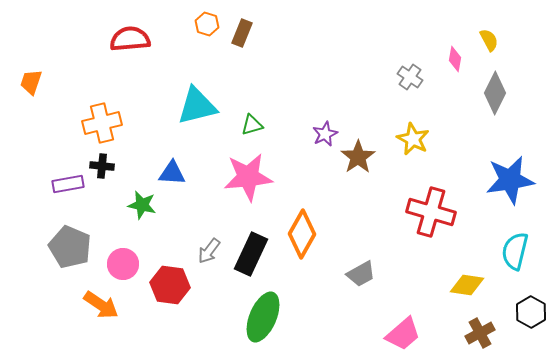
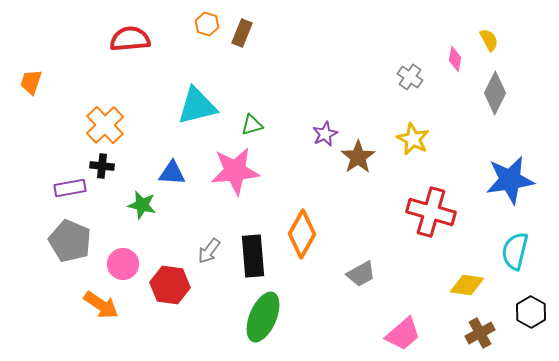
orange cross: moved 3 px right, 2 px down; rotated 30 degrees counterclockwise
pink star: moved 13 px left, 6 px up
purple rectangle: moved 2 px right, 4 px down
gray pentagon: moved 6 px up
black rectangle: moved 2 px right, 2 px down; rotated 30 degrees counterclockwise
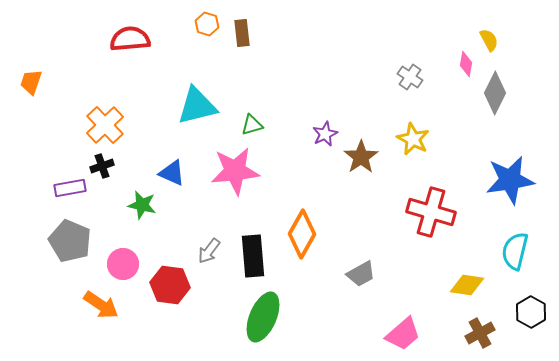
brown rectangle: rotated 28 degrees counterclockwise
pink diamond: moved 11 px right, 5 px down
brown star: moved 3 px right
black cross: rotated 25 degrees counterclockwise
blue triangle: rotated 20 degrees clockwise
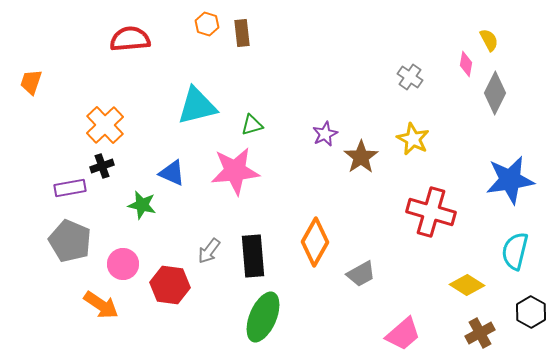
orange diamond: moved 13 px right, 8 px down
yellow diamond: rotated 24 degrees clockwise
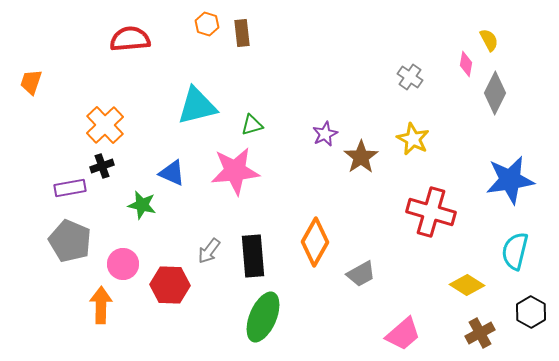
red hexagon: rotated 6 degrees counterclockwise
orange arrow: rotated 123 degrees counterclockwise
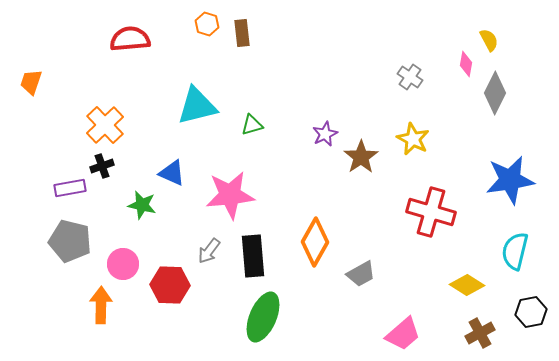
pink star: moved 5 px left, 24 px down
gray pentagon: rotated 9 degrees counterclockwise
black hexagon: rotated 20 degrees clockwise
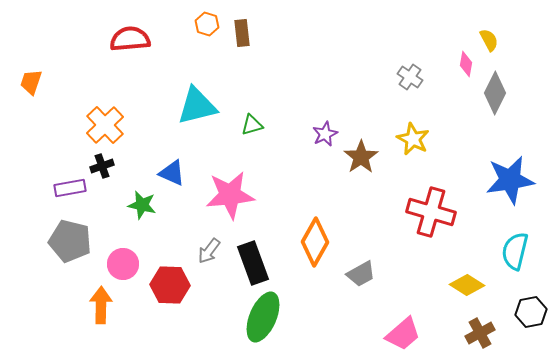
black rectangle: moved 7 px down; rotated 15 degrees counterclockwise
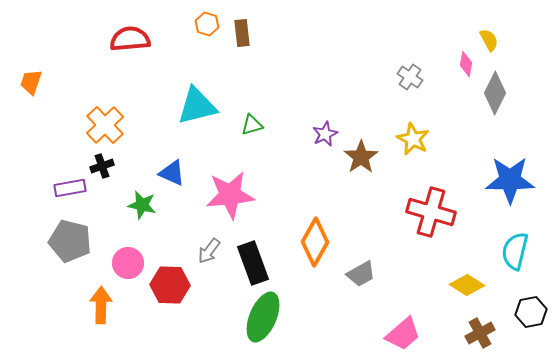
blue star: rotated 9 degrees clockwise
pink circle: moved 5 px right, 1 px up
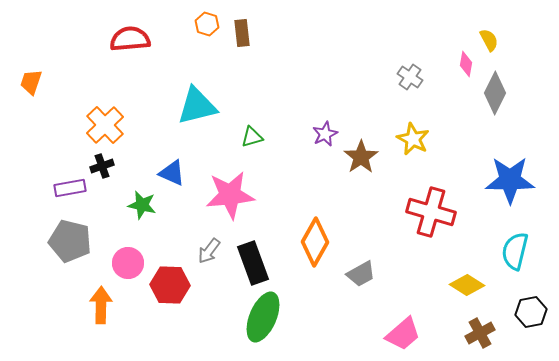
green triangle: moved 12 px down
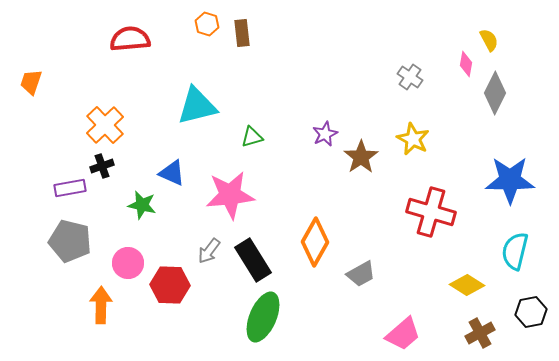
black rectangle: moved 3 px up; rotated 12 degrees counterclockwise
